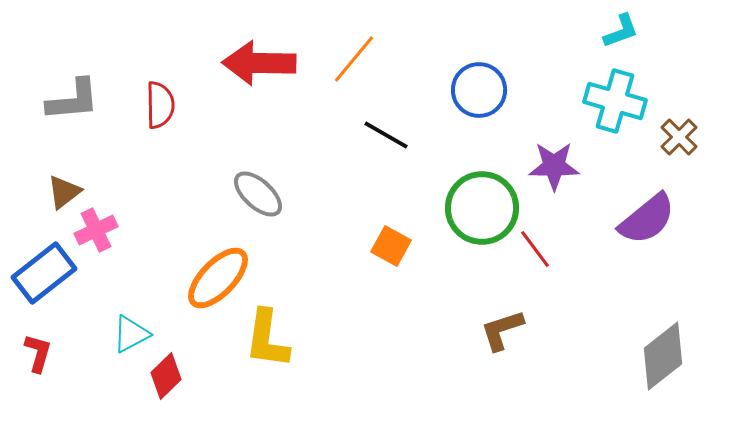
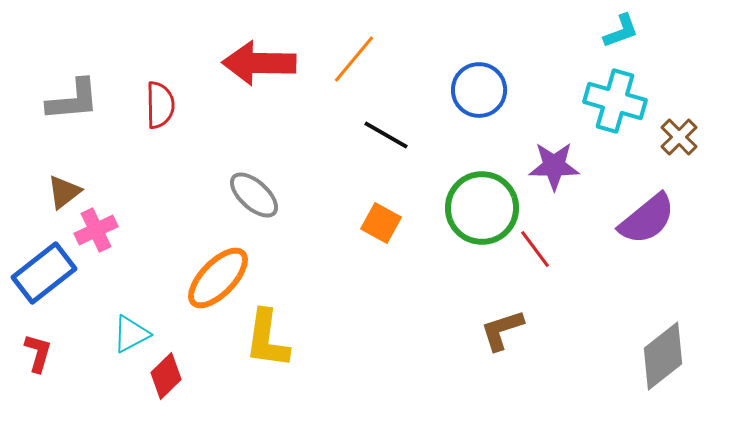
gray ellipse: moved 4 px left, 1 px down
orange square: moved 10 px left, 23 px up
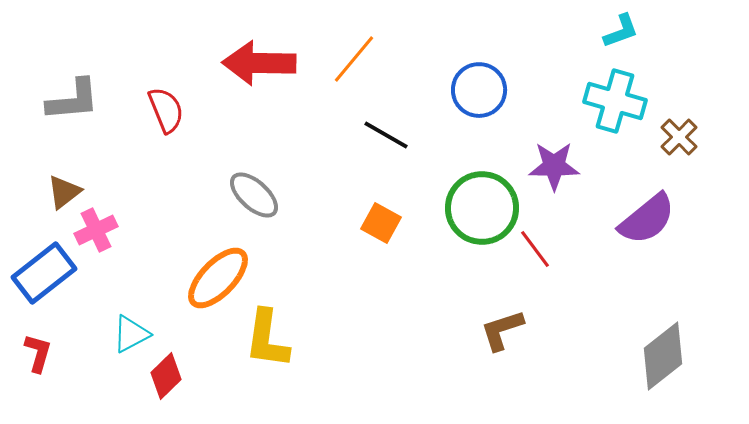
red semicircle: moved 6 px right, 5 px down; rotated 21 degrees counterclockwise
